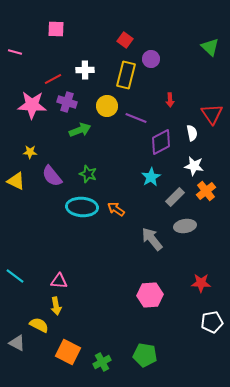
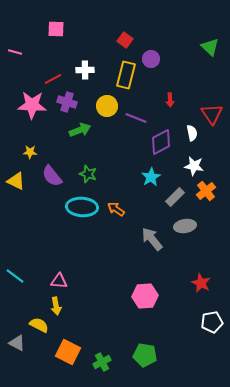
red star: rotated 24 degrees clockwise
pink hexagon: moved 5 px left, 1 px down
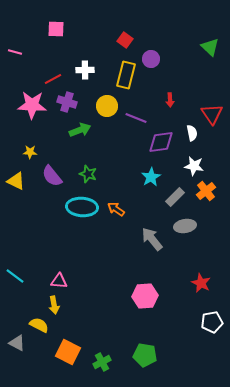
purple diamond: rotated 20 degrees clockwise
yellow arrow: moved 2 px left, 1 px up
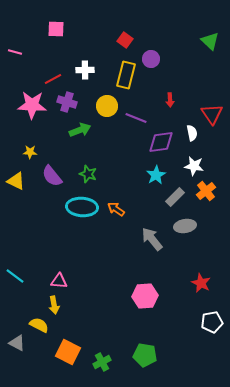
green triangle: moved 6 px up
cyan star: moved 5 px right, 2 px up
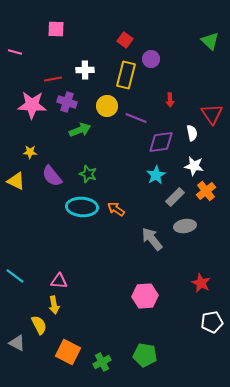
red line: rotated 18 degrees clockwise
yellow semicircle: rotated 36 degrees clockwise
